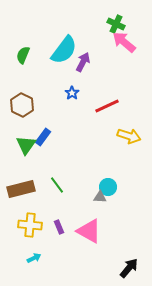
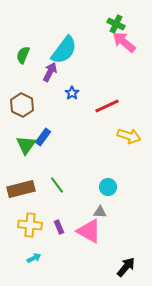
purple arrow: moved 33 px left, 10 px down
gray triangle: moved 15 px down
black arrow: moved 3 px left, 1 px up
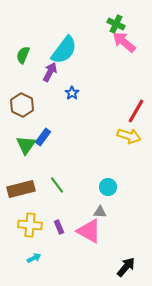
red line: moved 29 px right, 5 px down; rotated 35 degrees counterclockwise
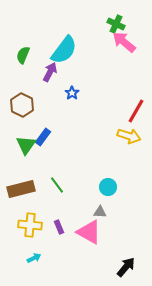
pink triangle: moved 1 px down
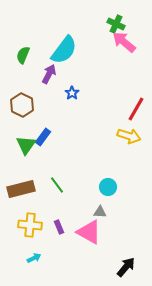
purple arrow: moved 1 px left, 2 px down
red line: moved 2 px up
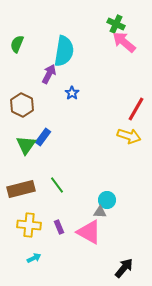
cyan semicircle: moved 1 px down; rotated 28 degrees counterclockwise
green semicircle: moved 6 px left, 11 px up
cyan circle: moved 1 px left, 13 px down
yellow cross: moved 1 px left
black arrow: moved 2 px left, 1 px down
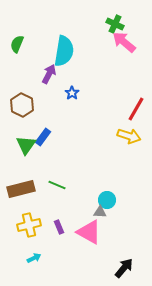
green cross: moved 1 px left
green line: rotated 30 degrees counterclockwise
yellow cross: rotated 20 degrees counterclockwise
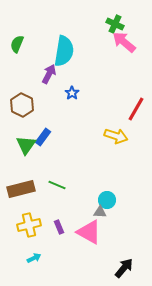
yellow arrow: moved 13 px left
